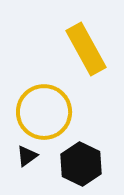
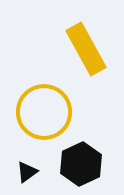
black triangle: moved 16 px down
black hexagon: rotated 9 degrees clockwise
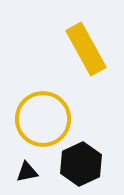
yellow circle: moved 1 px left, 7 px down
black triangle: rotated 25 degrees clockwise
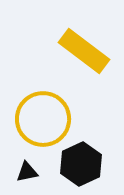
yellow rectangle: moved 2 px left, 2 px down; rotated 24 degrees counterclockwise
